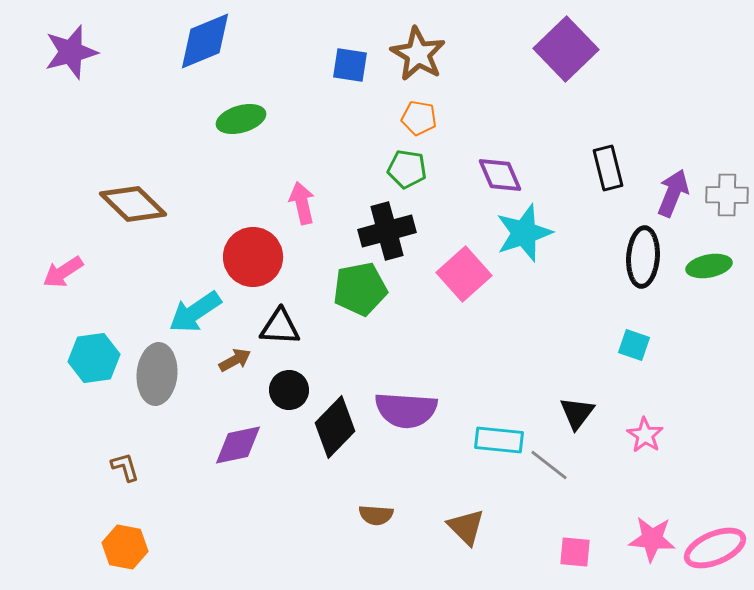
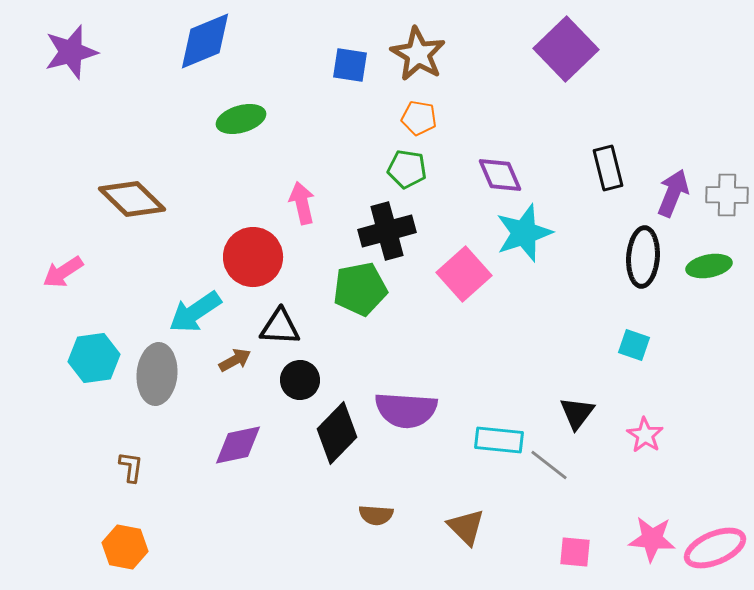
brown diamond at (133, 204): moved 1 px left, 5 px up
black circle at (289, 390): moved 11 px right, 10 px up
black diamond at (335, 427): moved 2 px right, 6 px down
brown L-shape at (125, 467): moved 6 px right; rotated 24 degrees clockwise
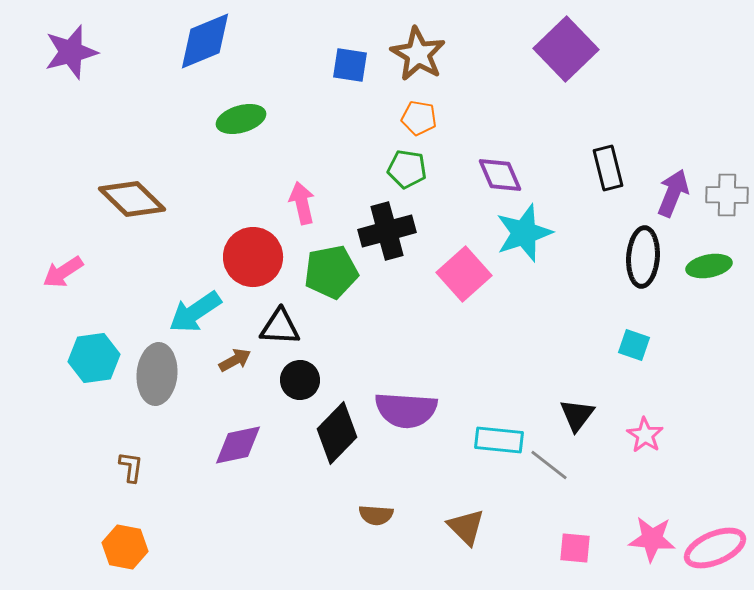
green pentagon at (360, 289): moved 29 px left, 17 px up
black triangle at (577, 413): moved 2 px down
pink square at (575, 552): moved 4 px up
